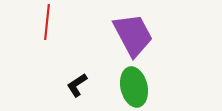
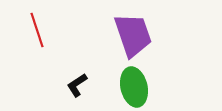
red line: moved 10 px left, 8 px down; rotated 24 degrees counterclockwise
purple trapezoid: rotated 9 degrees clockwise
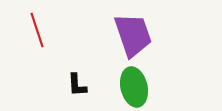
black L-shape: rotated 60 degrees counterclockwise
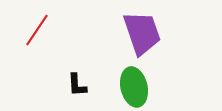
red line: rotated 52 degrees clockwise
purple trapezoid: moved 9 px right, 2 px up
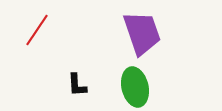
green ellipse: moved 1 px right
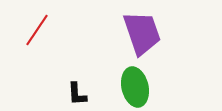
black L-shape: moved 9 px down
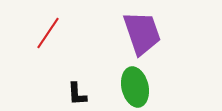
red line: moved 11 px right, 3 px down
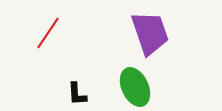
purple trapezoid: moved 8 px right
green ellipse: rotated 12 degrees counterclockwise
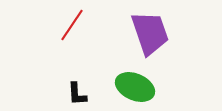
red line: moved 24 px right, 8 px up
green ellipse: rotated 42 degrees counterclockwise
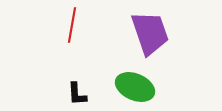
red line: rotated 24 degrees counterclockwise
